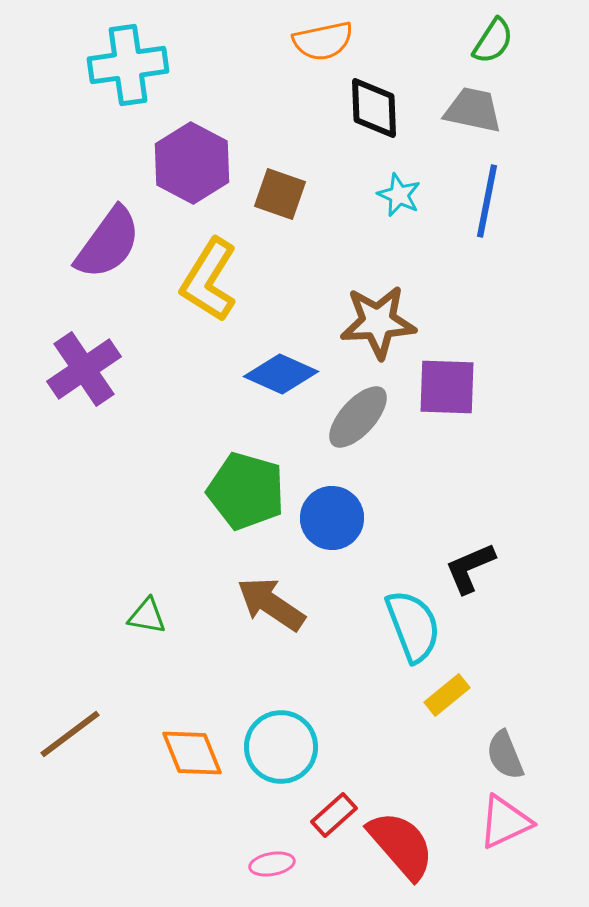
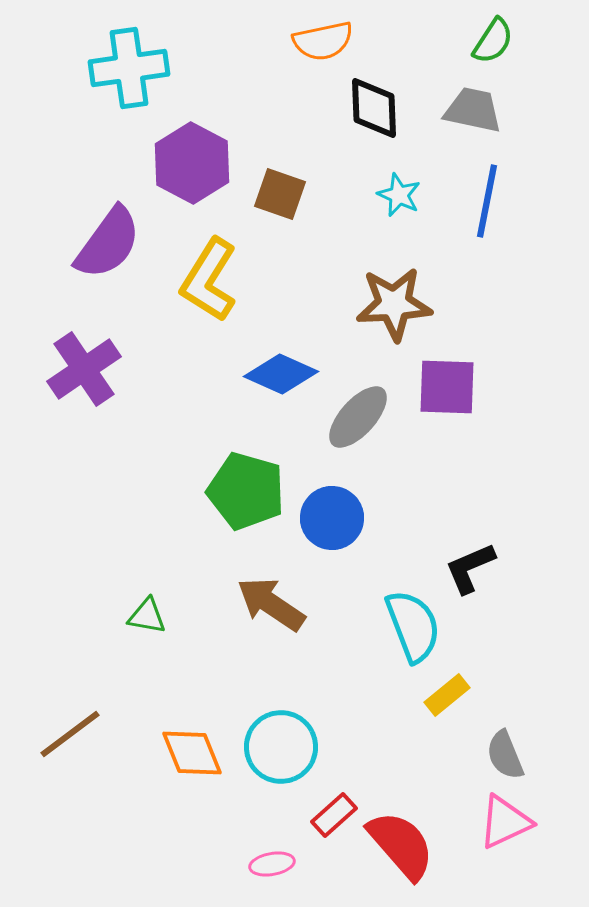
cyan cross: moved 1 px right, 3 px down
brown star: moved 16 px right, 18 px up
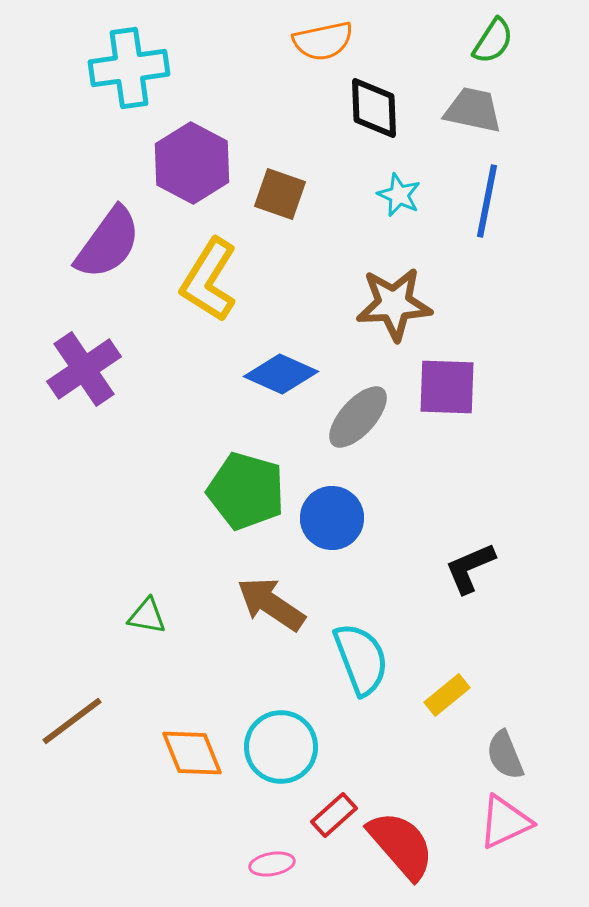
cyan semicircle: moved 52 px left, 33 px down
brown line: moved 2 px right, 13 px up
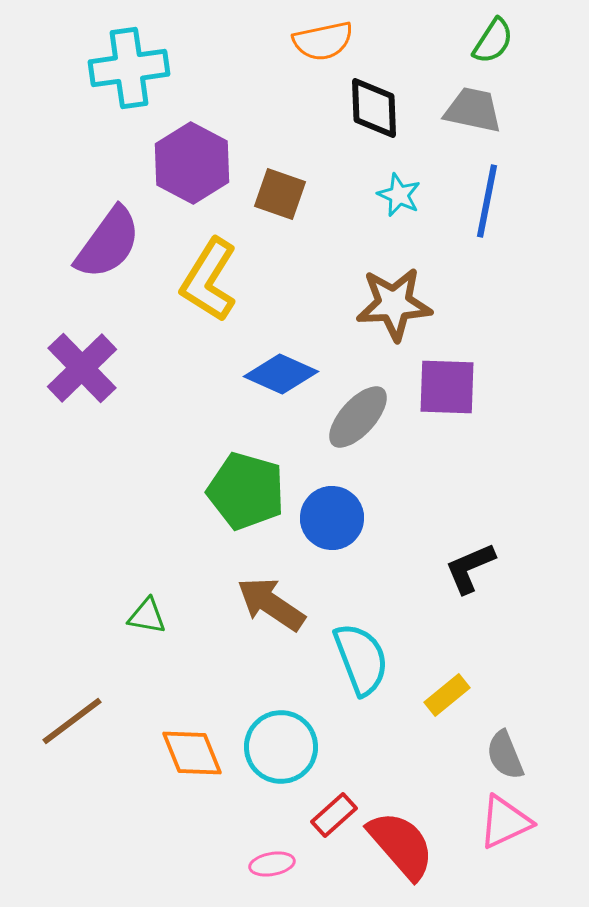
purple cross: moved 2 px left, 1 px up; rotated 10 degrees counterclockwise
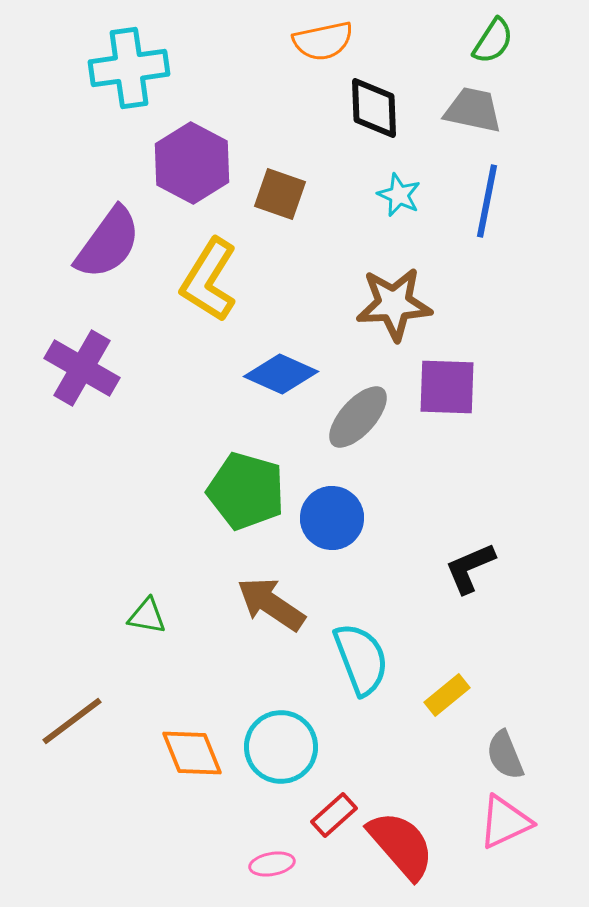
purple cross: rotated 16 degrees counterclockwise
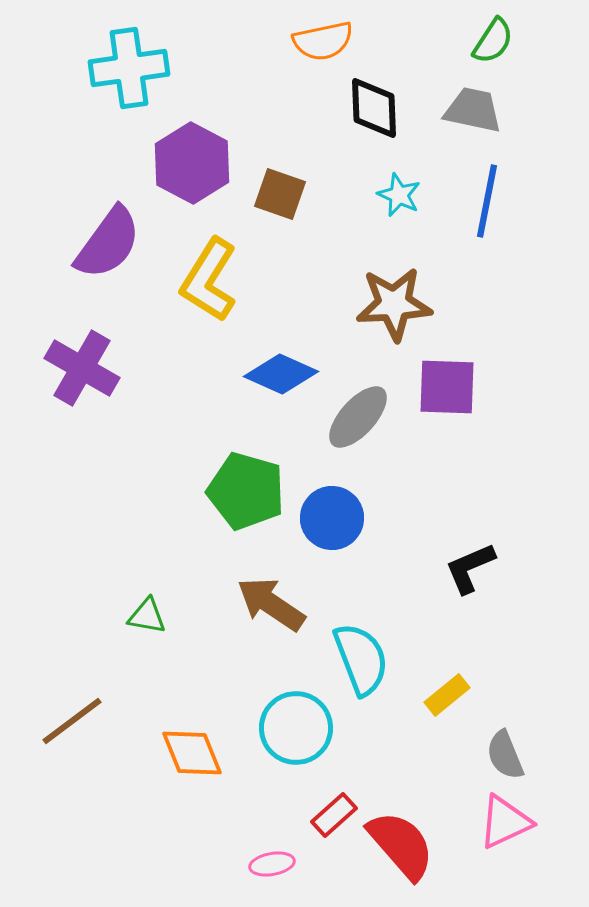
cyan circle: moved 15 px right, 19 px up
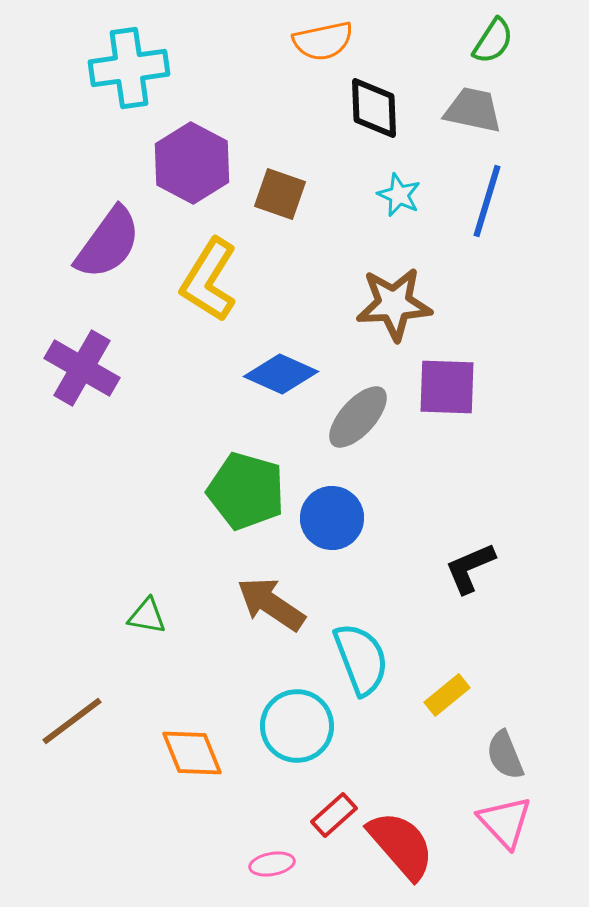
blue line: rotated 6 degrees clockwise
cyan circle: moved 1 px right, 2 px up
pink triangle: rotated 48 degrees counterclockwise
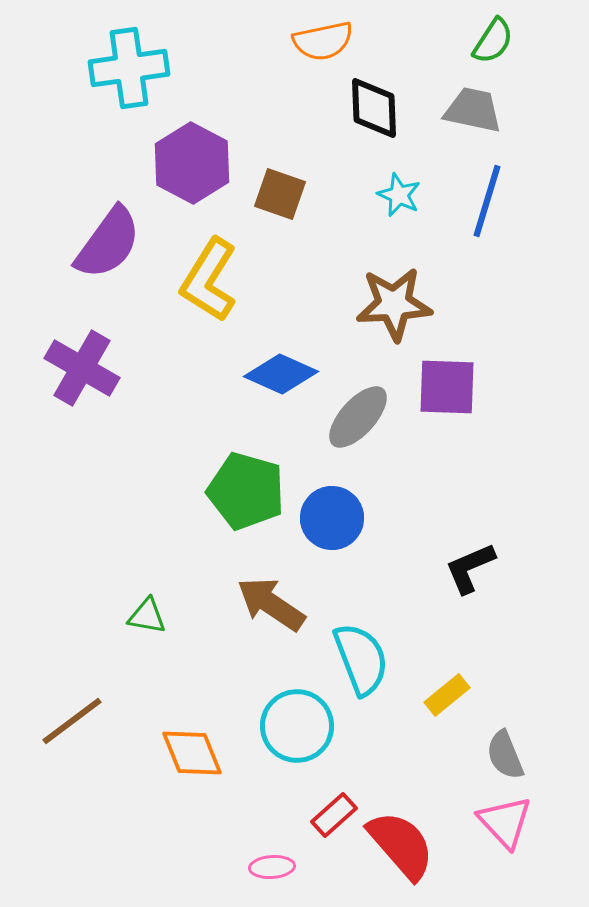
pink ellipse: moved 3 px down; rotated 6 degrees clockwise
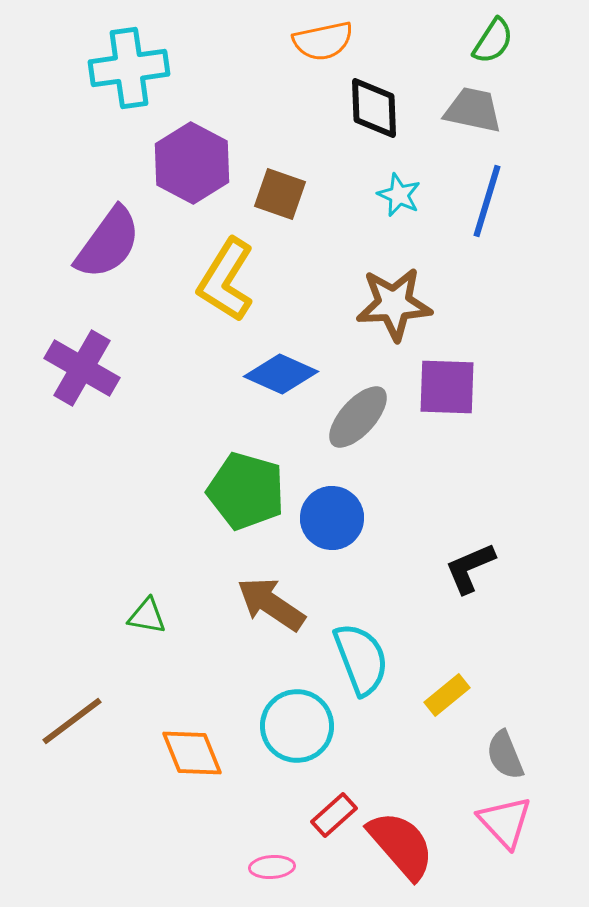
yellow L-shape: moved 17 px right
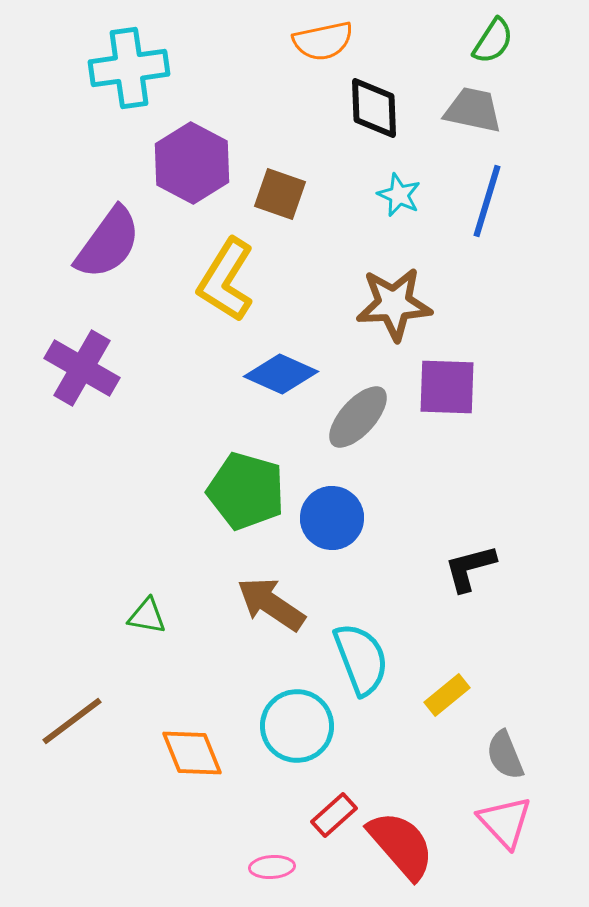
black L-shape: rotated 8 degrees clockwise
